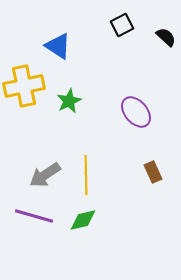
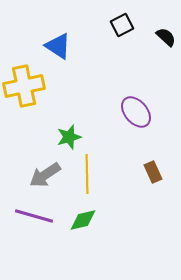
green star: moved 36 px down; rotated 10 degrees clockwise
yellow line: moved 1 px right, 1 px up
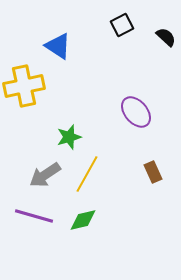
yellow line: rotated 30 degrees clockwise
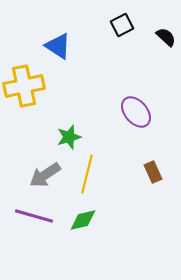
yellow line: rotated 15 degrees counterclockwise
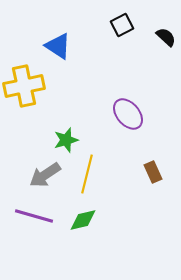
purple ellipse: moved 8 px left, 2 px down
green star: moved 3 px left, 3 px down
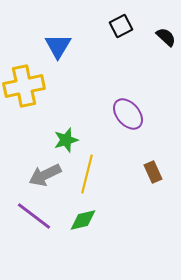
black square: moved 1 px left, 1 px down
blue triangle: rotated 28 degrees clockwise
gray arrow: rotated 8 degrees clockwise
purple line: rotated 21 degrees clockwise
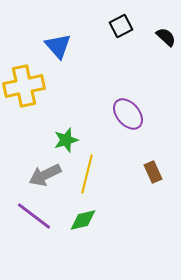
blue triangle: rotated 12 degrees counterclockwise
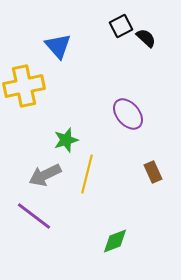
black semicircle: moved 20 px left, 1 px down
green diamond: moved 32 px right, 21 px down; rotated 8 degrees counterclockwise
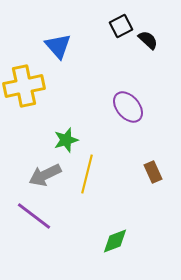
black semicircle: moved 2 px right, 2 px down
purple ellipse: moved 7 px up
